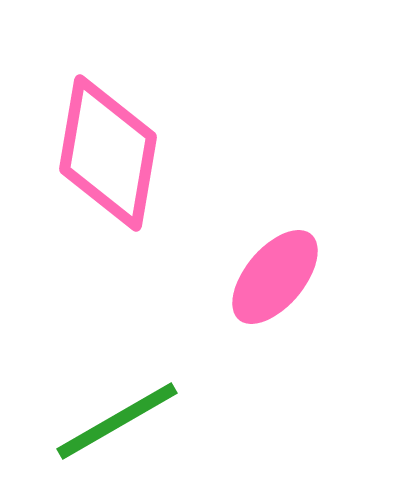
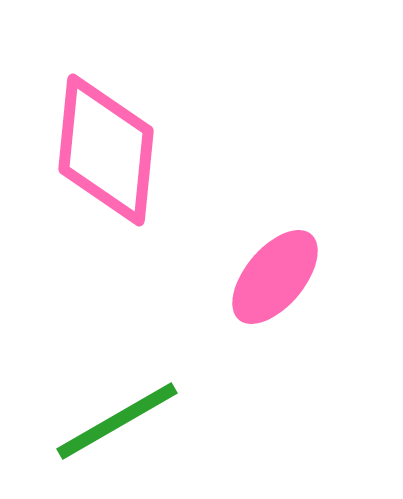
pink diamond: moved 2 px left, 3 px up; rotated 4 degrees counterclockwise
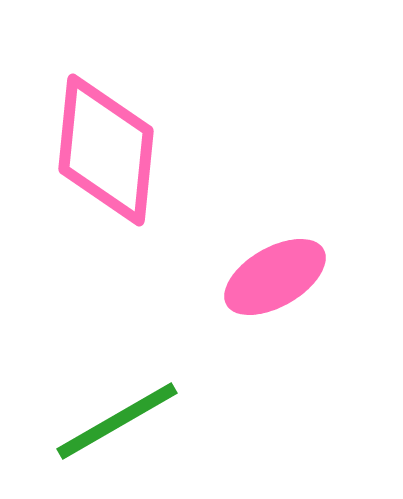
pink ellipse: rotated 20 degrees clockwise
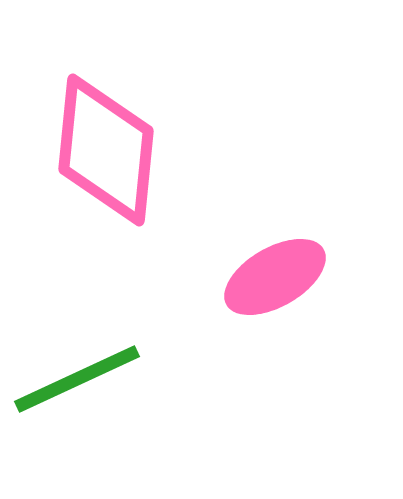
green line: moved 40 px left, 42 px up; rotated 5 degrees clockwise
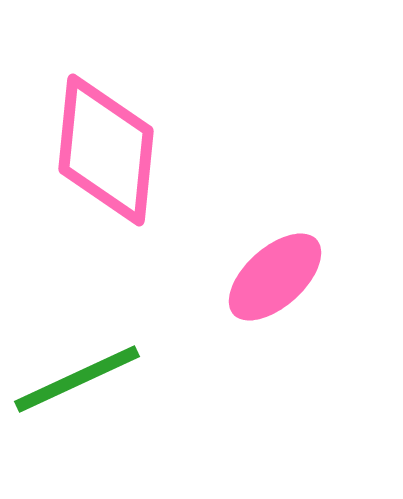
pink ellipse: rotated 12 degrees counterclockwise
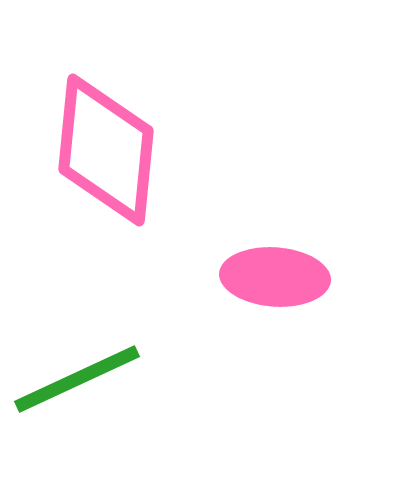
pink ellipse: rotated 46 degrees clockwise
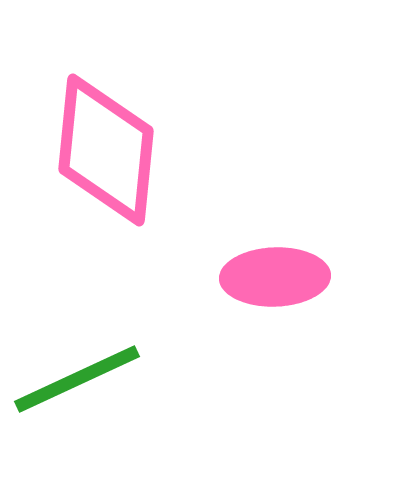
pink ellipse: rotated 6 degrees counterclockwise
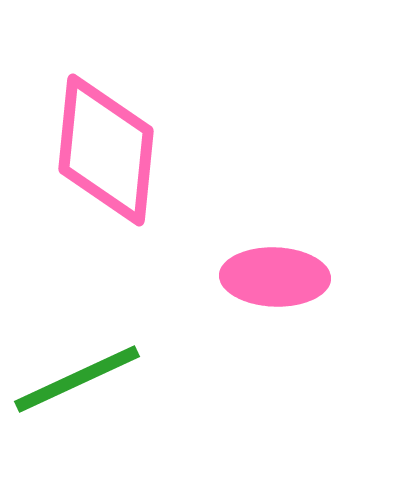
pink ellipse: rotated 4 degrees clockwise
